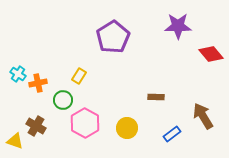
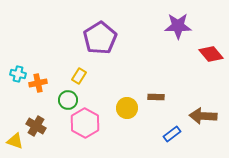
purple pentagon: moved 13 px left, 1 px down
cyan cross: rotated 21 degrees counterclockwise
green circle: moved 5 px right
brown arrow: rotated 56 degrees counterclockwise
yellow circle: moved 20 px up
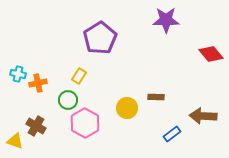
purple star: moved 12 px left, 6 px up
